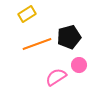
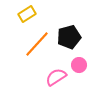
orange line: rotated 28 degrees counterclockwise
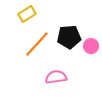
black pentagon: rotated 10 degrees clockwise
pink circle: moved 12 px right, 19 px up
pink semicircle: rotated 25 degrees clockwise
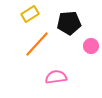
yellow rectangle: moved 3 px right
black pentagon: moved 14 px up
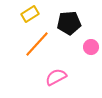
pink circle: moved 1 px down
pink semicircle: rotated 20 degrees counterclockwise
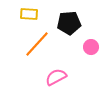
yellow rectangle: moved 1 px left; rotated 36 degrees clockwise
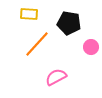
black pentagon: rotated 15 degrees clockwise
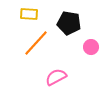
orange line: moved 1 px left, 1 px up
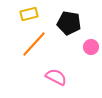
yellow rectangle: rotated 18 degrees counterclockwise
orange line: moved 2 px left, 1 px down
pink semicircle: rotated 55 degrees clockwise
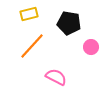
orange line: moved 2 px left, 2 px down
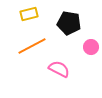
orange line: rotated 20 degrees clockwise
pink semicircle: moved 3 px right, 8 px up
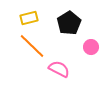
yellow rectangle: moved 4 px down
black pentagon: rotated 30 degrees clockwise
orange line: rotated 72 degrees clockwise
